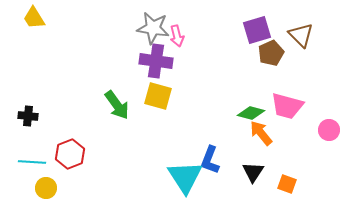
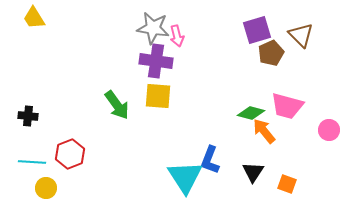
yellow square: rotated 12 degrees counterclockwise
orange arrow: moved 3 px right, 2 px up
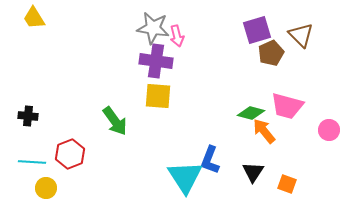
green arrow: moved 2 px left, 16 px down
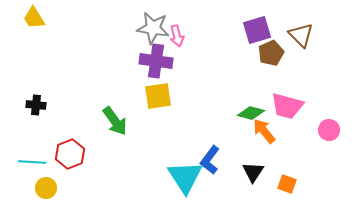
yellow square: rotated 12 degrees counterclockwise
black cross: moved 8 px right, 11 px up
blue L-shape: rotated 16 degrees clockwise
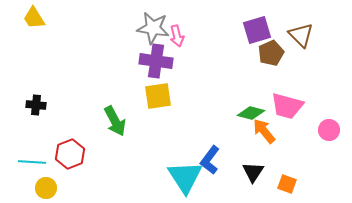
green arrow: rotated 8 degrees clockwise
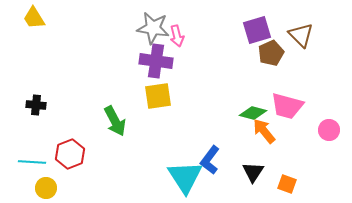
green diamond: moved 2 px right
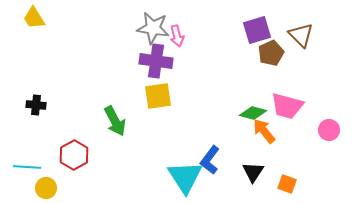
red hexagon: moved 4 px right, 1 px down; rotated 8 degrees counterclockwise
cyan line: moved 5 px left, 5 px down
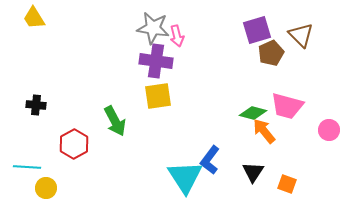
red hexagon: moved 11 px up
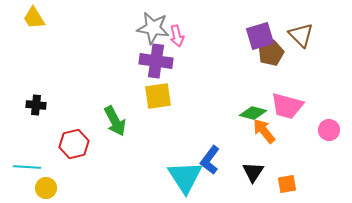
purple square: moved 3 px right, 6 px down
red hexagon: rotated 16 degrees clockwise
orange square: rotated 30 degrees counterclockwise
